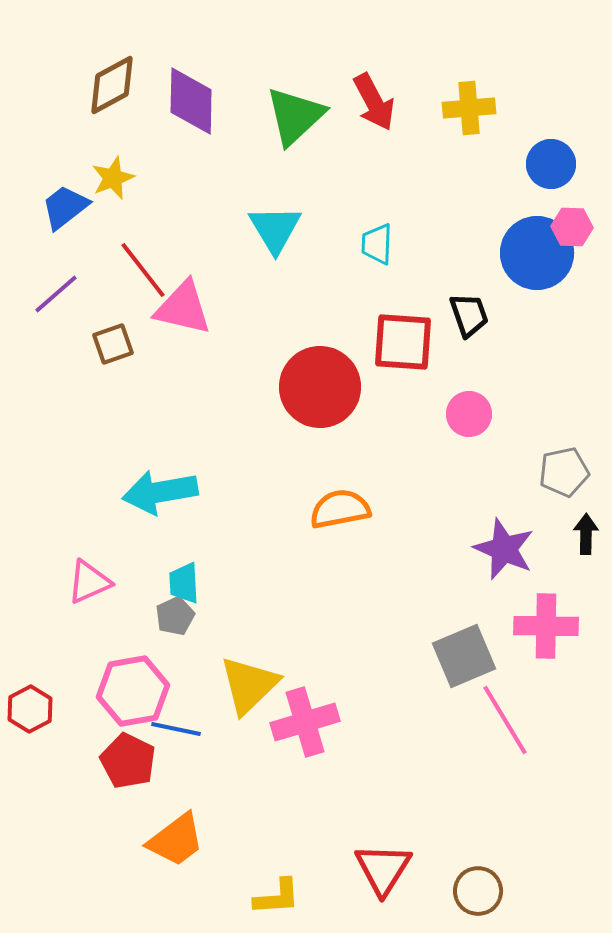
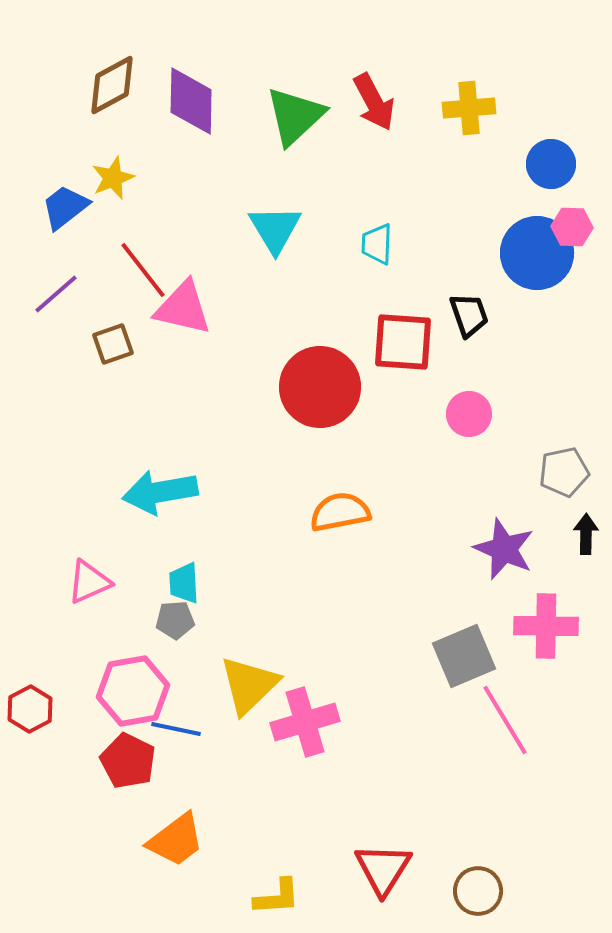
orange semicircle at (340, 509): moved 3 px down
gray pentagon at (175, 616): moved 4 px down; rotated 21 degrees clockwise
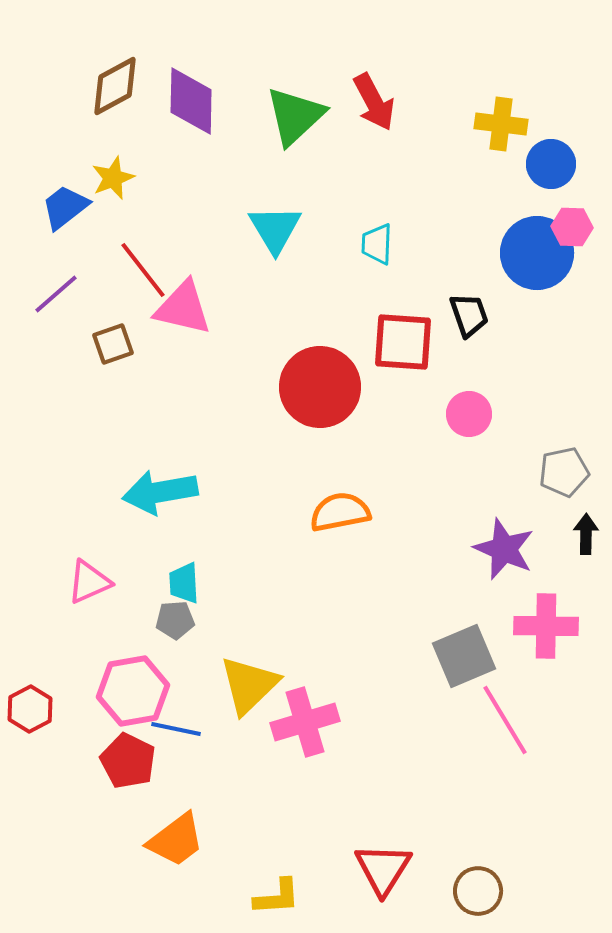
brown diamond at (112, 85): moved 3 px right, 1 px down
yellow cross at (469, 108): moved 32 px right, 16 px down; rotated 12 degrees clockwise
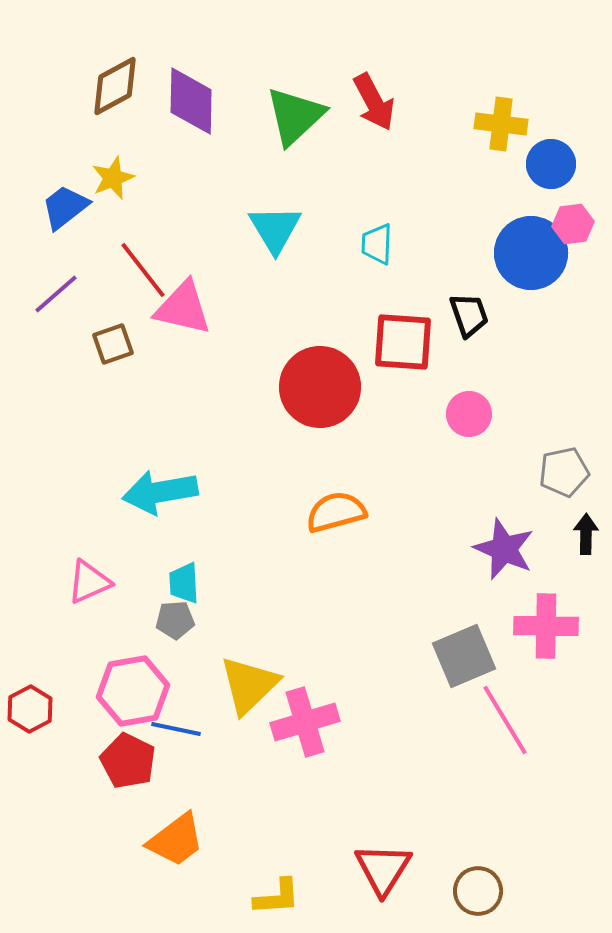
pink hexagon at (572, 227): moved 1 px right, 3 px up; rotated 9 degrees counterclockwise
blue circle at (537, 253): moved 6 px left
orange semicircle at (340, 512): moved 4 px left; rotated 4 degrees counterclockwise
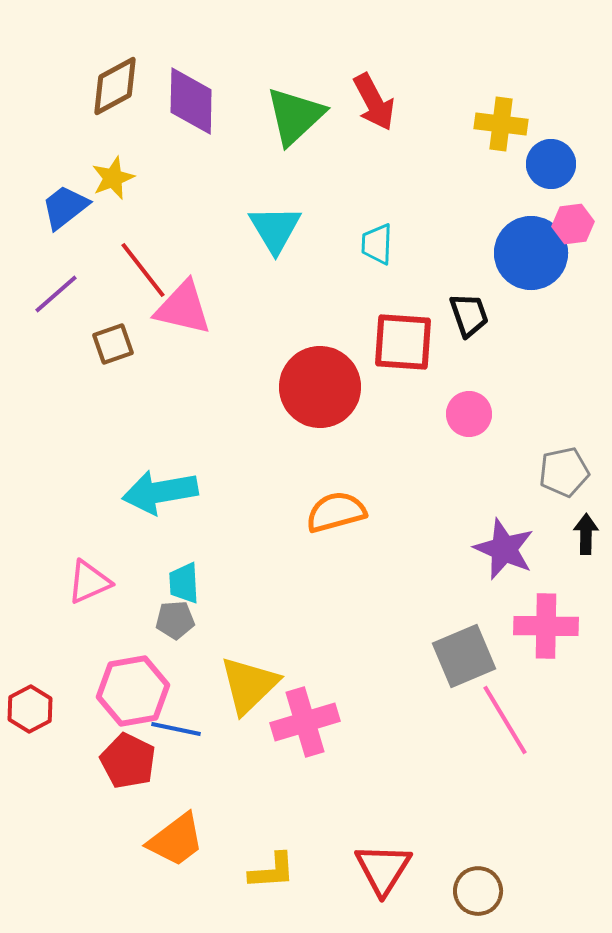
yellow L-shape at (277, 897): moved 5 px left, 26 px up
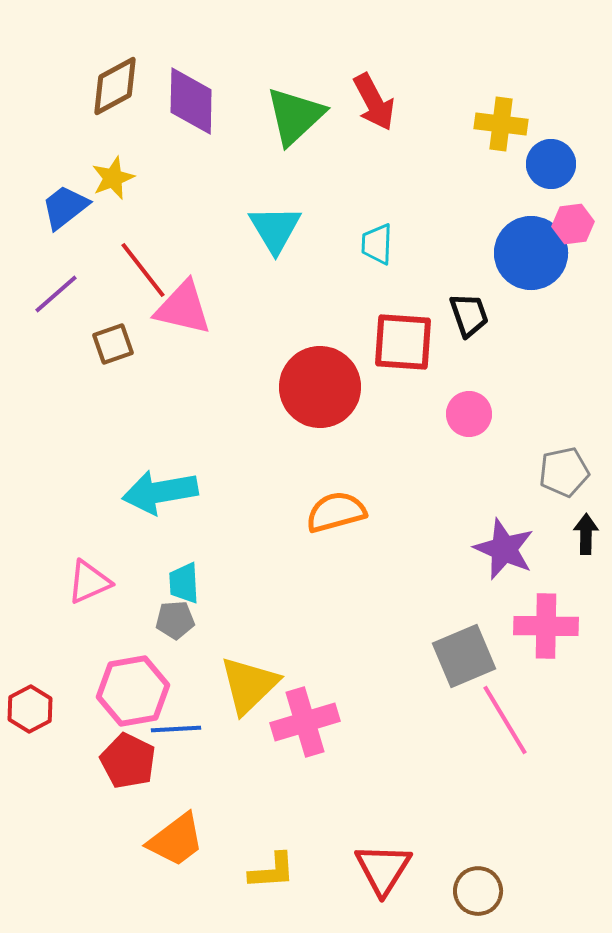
blue line at (176, 729): rotated 15 degrees counterclockwise
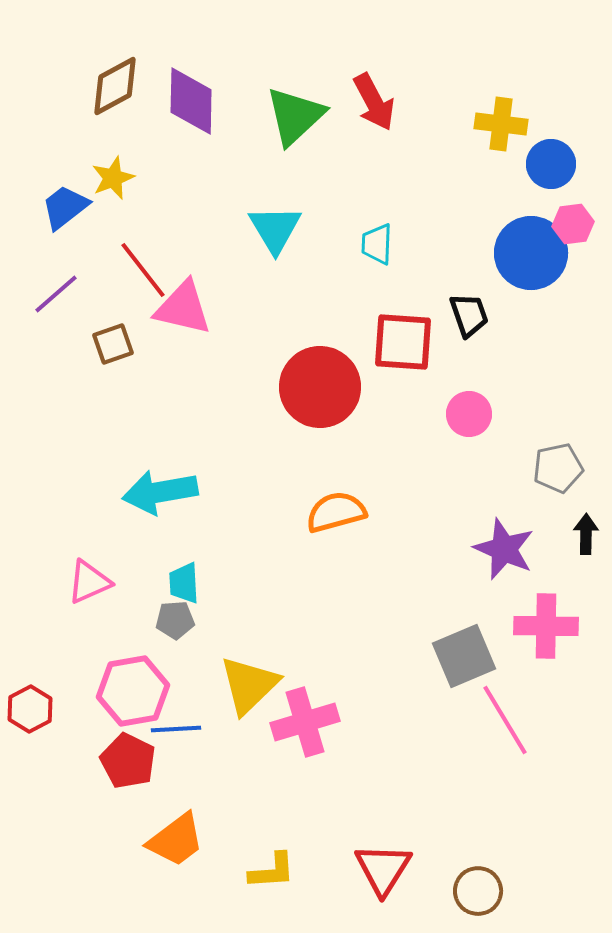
gray pentagon at (564, 472): moved 6 px left, 4 px up
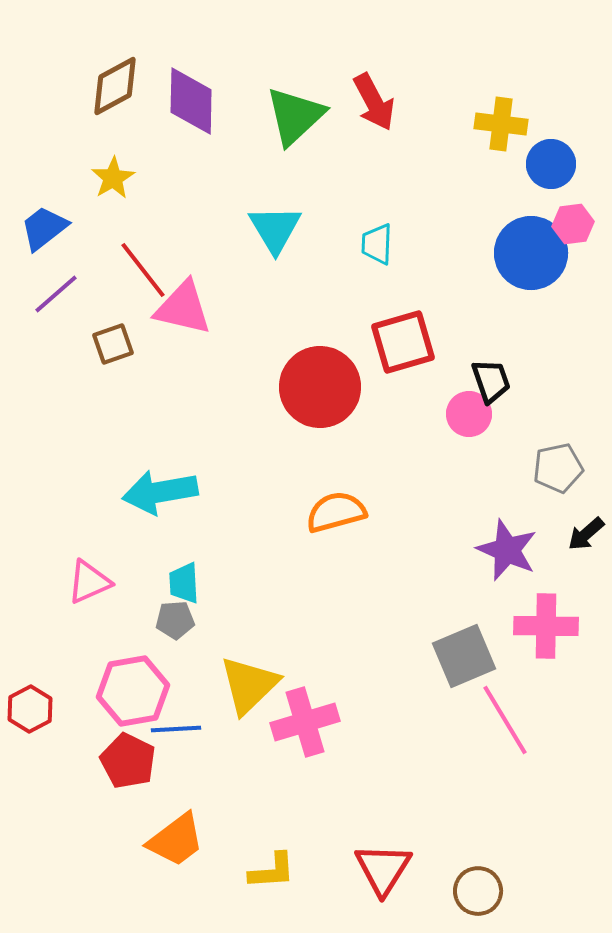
yellow star at (113, 178): rotated 9 degrees counterclockwise
blue trapezoid at (65, 207): moved 21 px left, 21 px down
black trapezoid at (469, 315): moved 22 px right, 66 px down
red square at (403, 342): rotated 20 degrees counterclockwise
black arrow at (586, 534): rotated 132 degrees counterclockwise
purple star at (504, 549): moved 3 px right, 1 px down
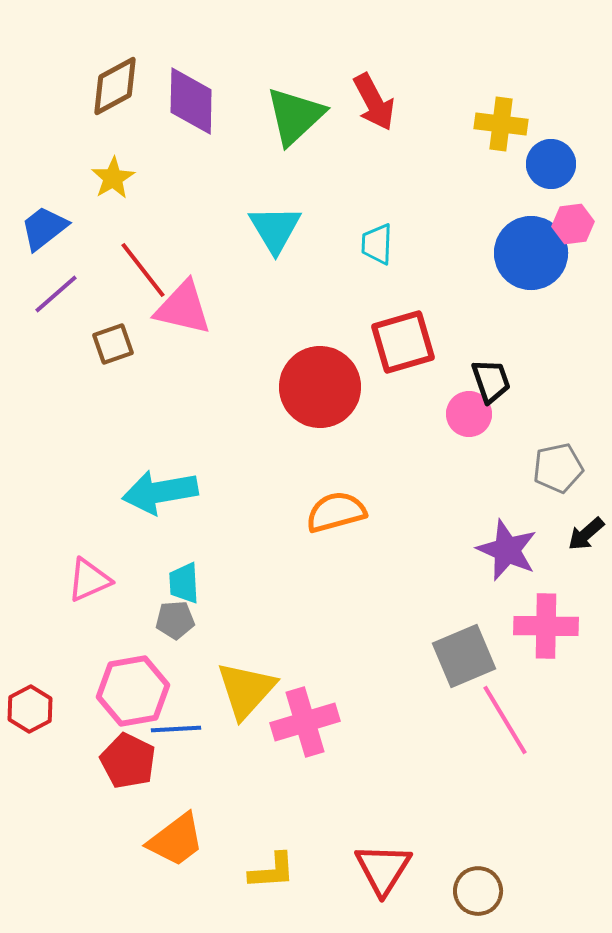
pink triangle at (89, 582): moved 2 px up
yellow triangle at (249, 685): moved 3 px left, 5 px down; rotated 4 degrees counterclockwise
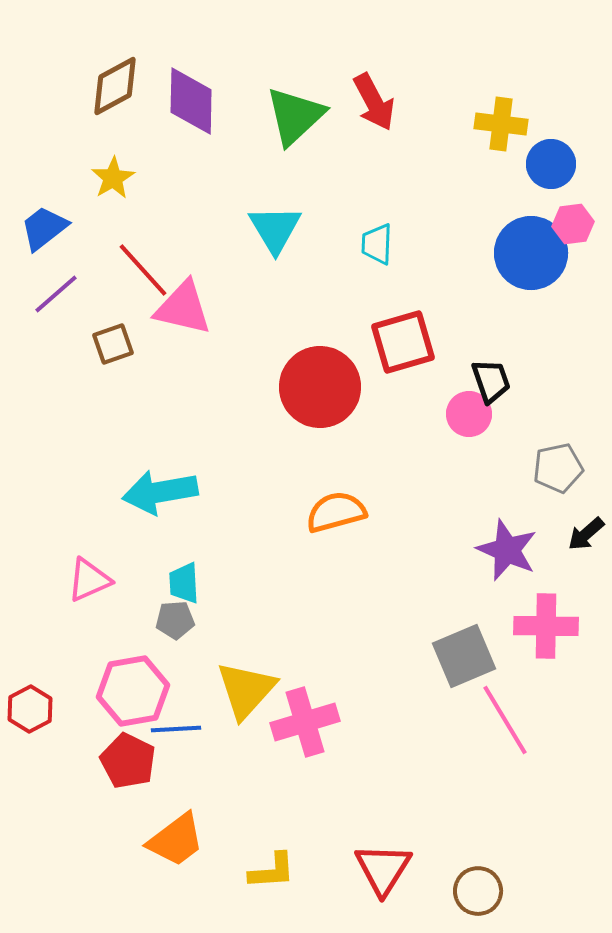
red line at (143, 270): rotated 4 degrees counterclockwise
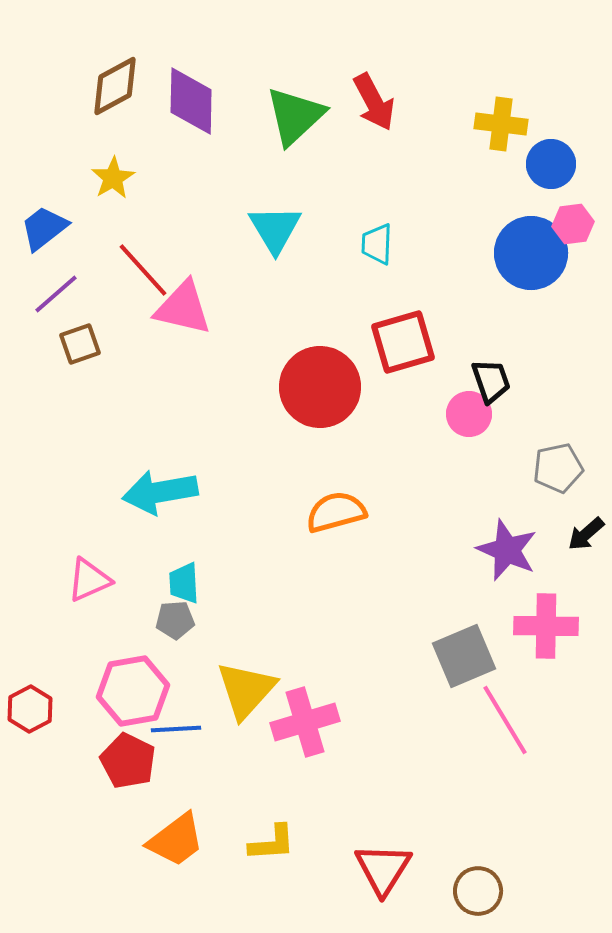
brown square at (113, 344): moved 33 px left
yellow L-shape at (272, 871): moved 28 px up
